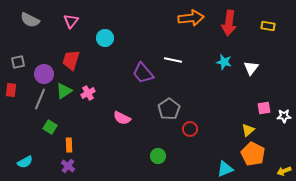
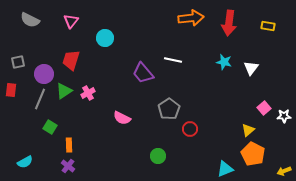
pink square: rotated 32 degrees counterclockwise
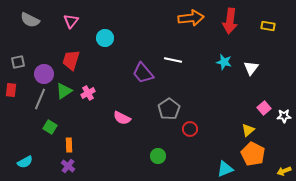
red arrow: moved 1 px right, 2 px up
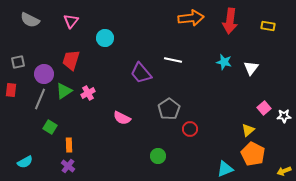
purple trapezoid: moved 2 px left
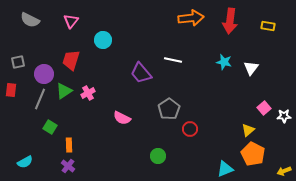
cyan circle: moved 2 px left, 2 px down
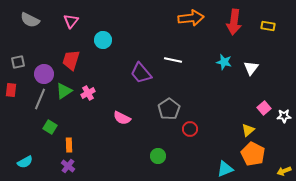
red arrow: moved 4 px right, 1 px down
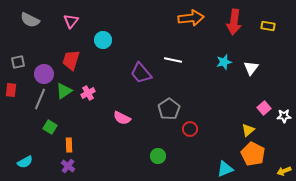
cyan star: rotated 28 degrees counterclockwise
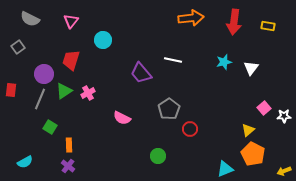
gray semicircle: moved 1 px up
gray square: moved 15 px up; rotated 24 degrees counterclockwise
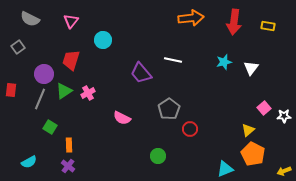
cyan semicircle: moved 4 px right
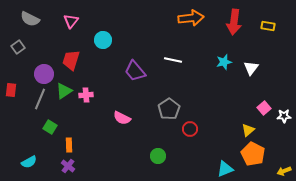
purple trapezoid: moved 6 px left, 2 px up
pink cross: moved 2 px left, 2 px down; rotated 24 degrees clockwise
